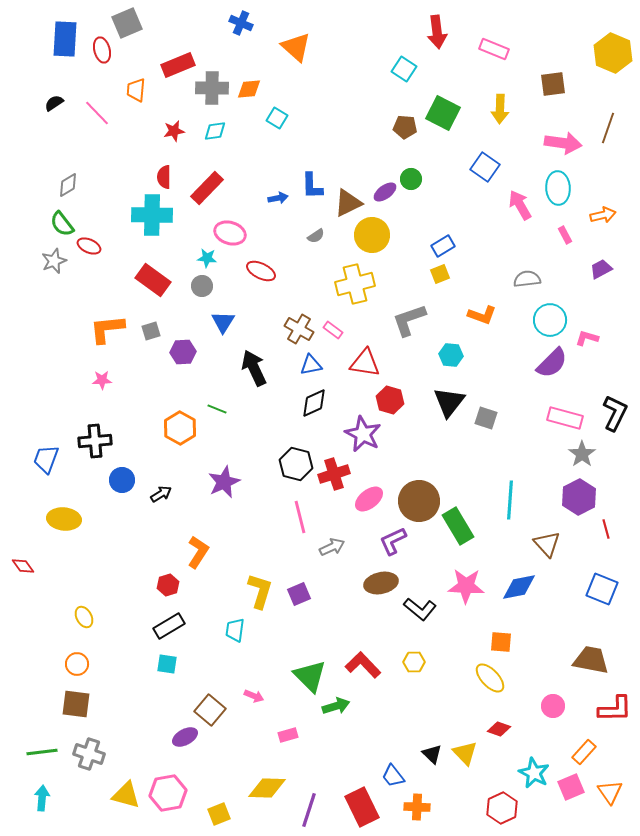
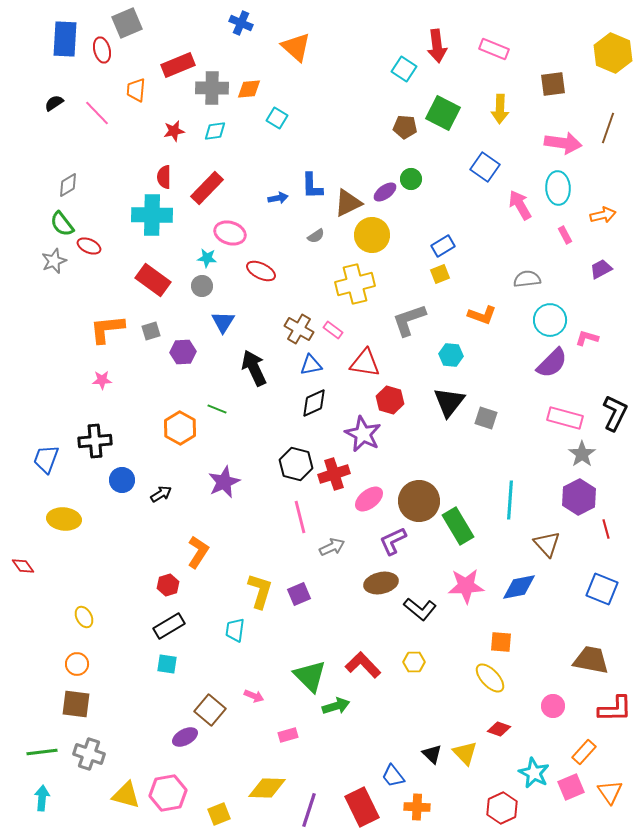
red arrow at (437, 32): moved 14 px down
pink star at (466, 586): rotated 6 degrees counterclockwise
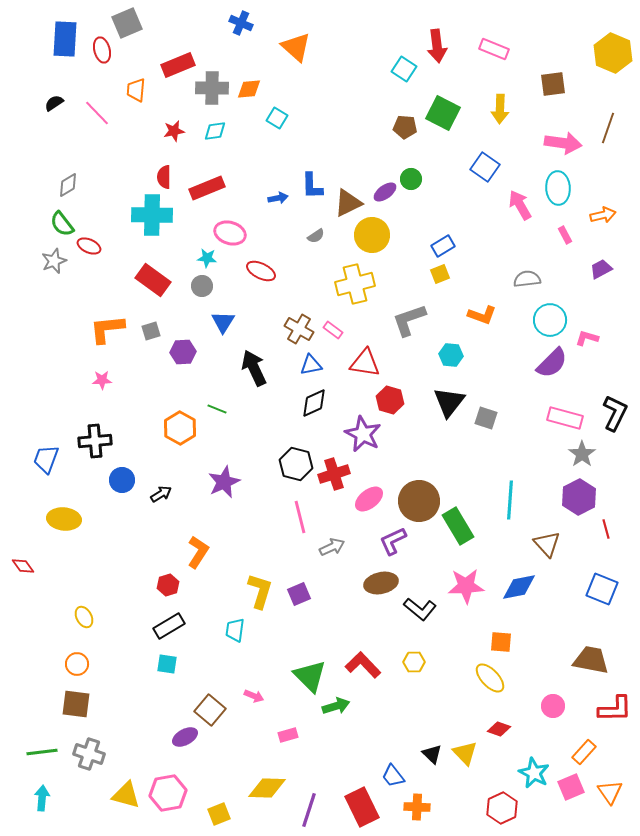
red rectangle at (207, 188): rotated 24 degrees clockwise
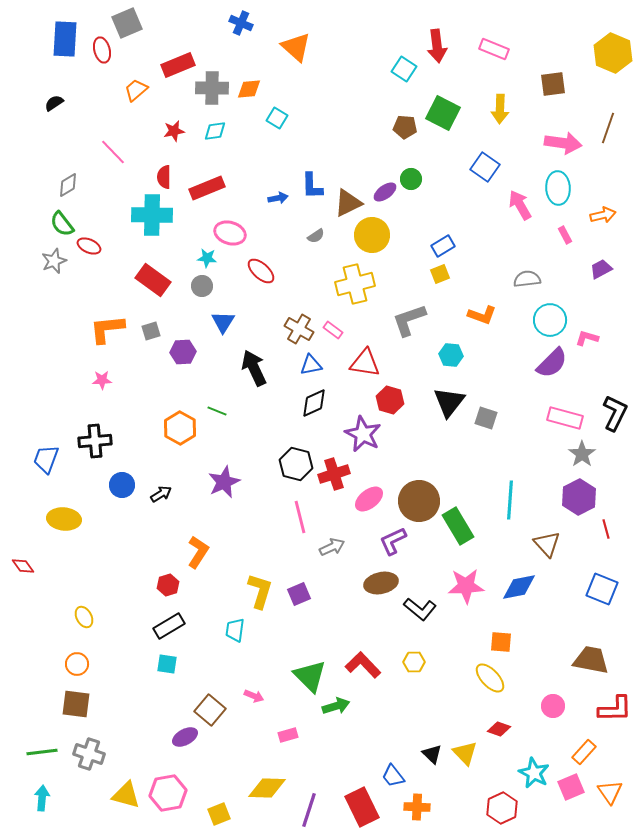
orange trapezoid at (136, 90): rotated 45 degrees clockwise
pink line at (97, 113): moved 16 px right, 39 px down
red ellipse at (261, 271): rotated 16 degrees clockwise
green line at (217, 409): moved 2 px down
blue circle at (122, 480): moved 5 px down
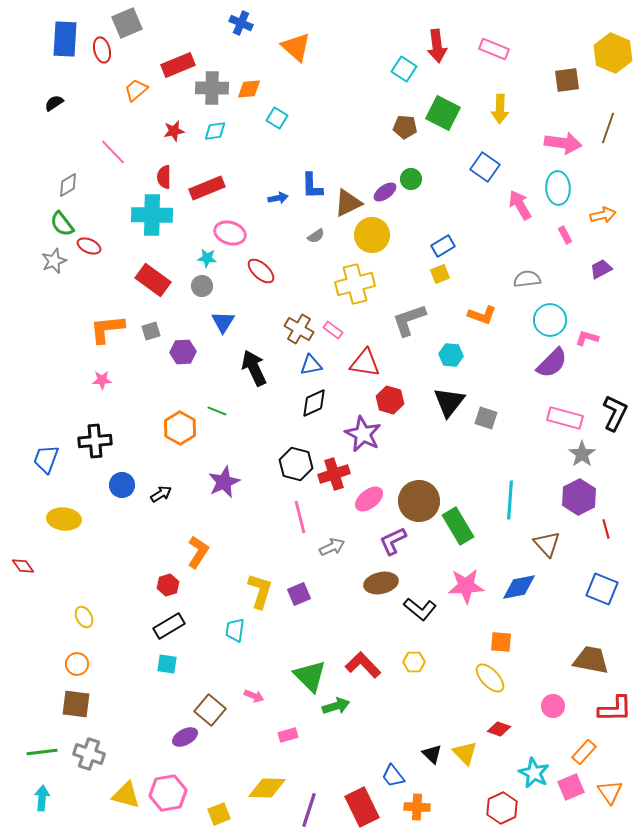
brown square at (553, 84): moved 14 px right, 4 px up
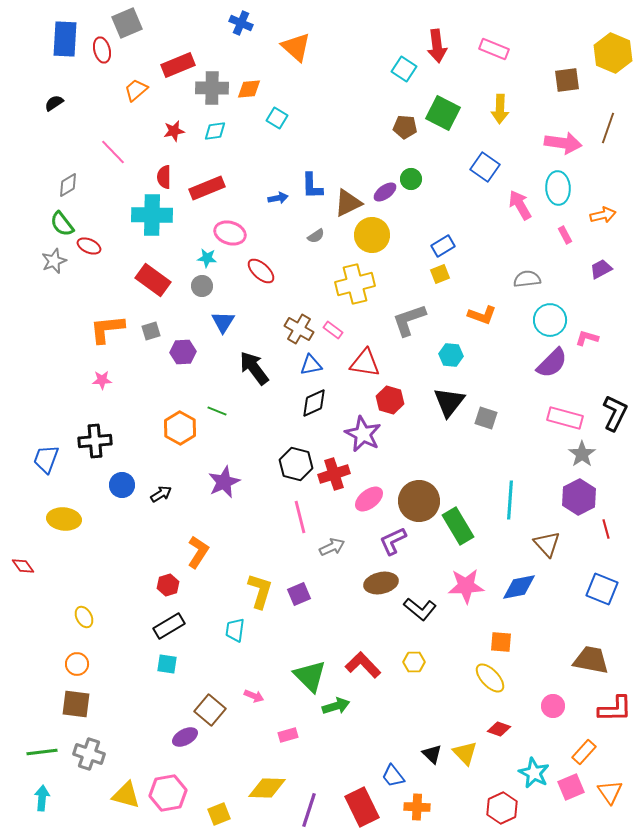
black arrow at (254, 368): rotated 12 degrees counterclockwise
